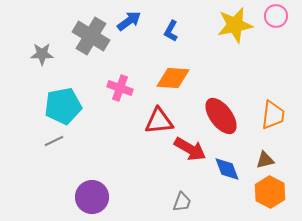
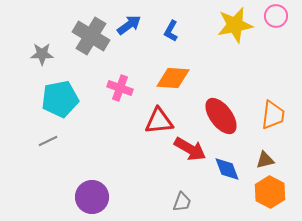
blue arrow: moved 4 px down
cyan pentagon: moved 3 px left, 7 px up
gray line: moved 6 px left
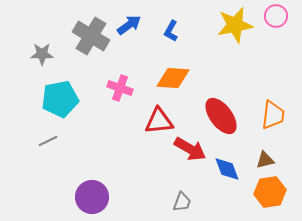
orange hexagon: rotated 24 degrees clockwise
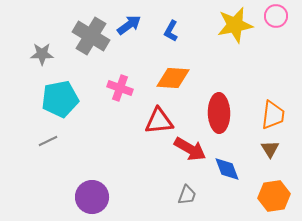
red ellipse: moved 2 px left, 3 px up; rotated 36 degrees clockwise
brown triangle: moved 5 px right, 11 px up; rotated 48 degrees counterclockwise
orange hexagon: moved 4 px right, 4 px down
gray trapezoid: moved 5 px right, 7 px up
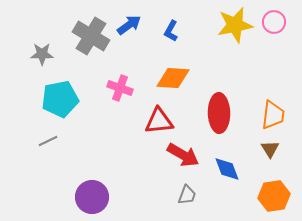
pink circle: moved 2 px left, 6 px down
red arrow: moved 7 px left, 6 px down
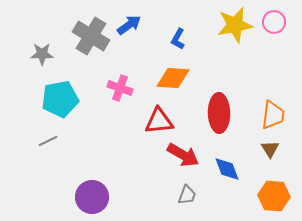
blue L-shape: moved 7 px right, 8 px down
orange hexagon: rotated 12 degrees clockwise
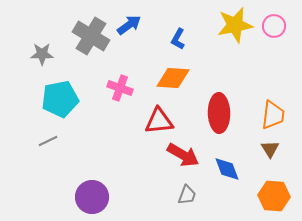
pink circle: moved 4 px down
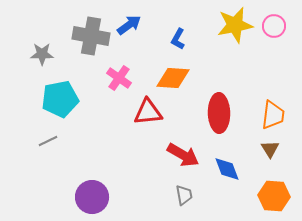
gray cross: rotated 21 degrees counterclockwise
pink cross: moved 1 px left, 10 px up; rotated 15 degrees clockwise
red triangle: moved 11 px left, 9 px up
gray trapezoid: moved 3 px left; rotated 30 degrees counterclockwise
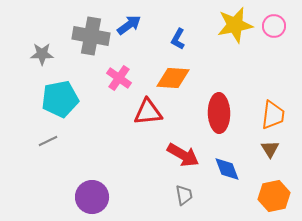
orange hexagon: rotated 16 degrees counterclockwise
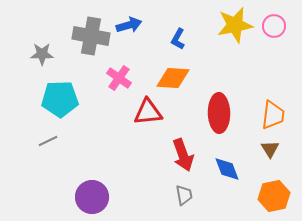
blue arrow: rotated 20 degrees clockwise
cyan pentagon: rotated 9 degrees clockwise
red arrow: rotated 40 degrees clockwise
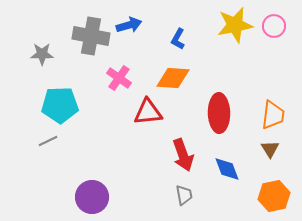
cyan pentagon: moved 6 px down
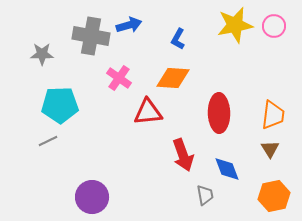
gray trapezoid: moved 21 px right
